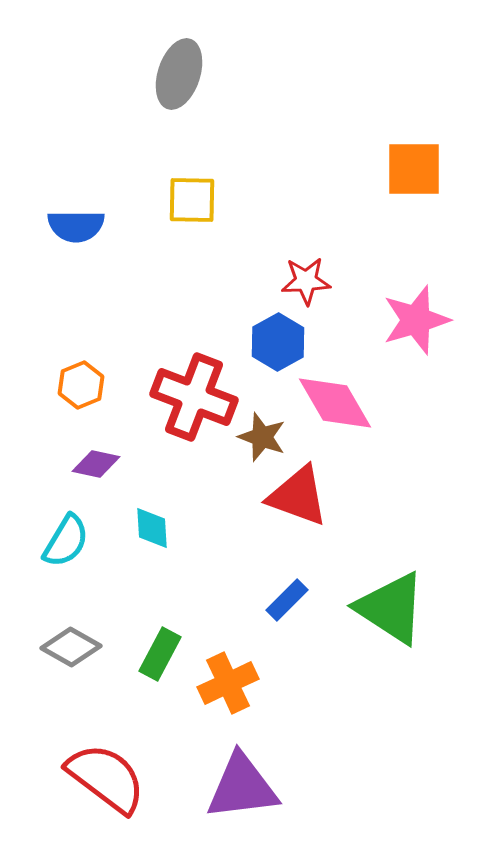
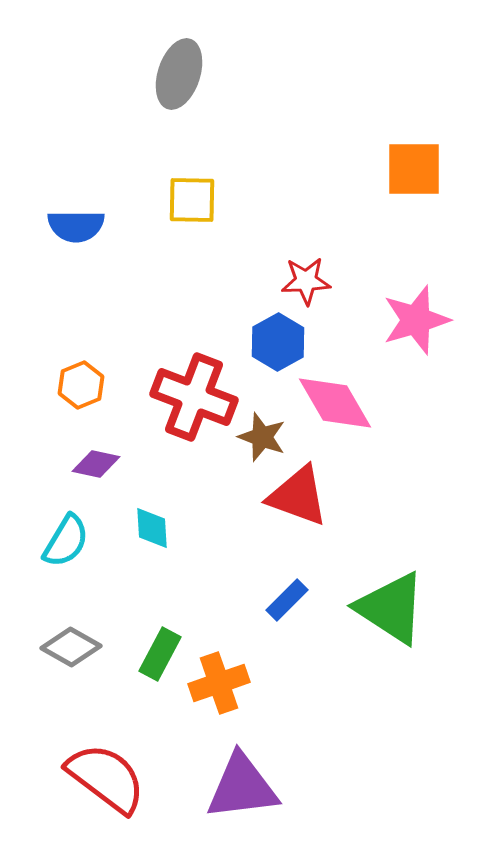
orange cross: moved 9 px left; rotated 6 degrees clockwise
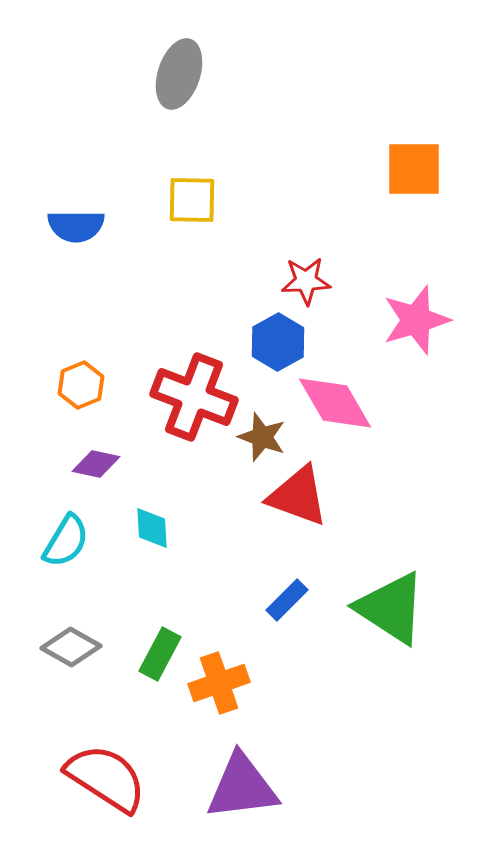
red semicircle: rotated 4 degrees counterclockwise
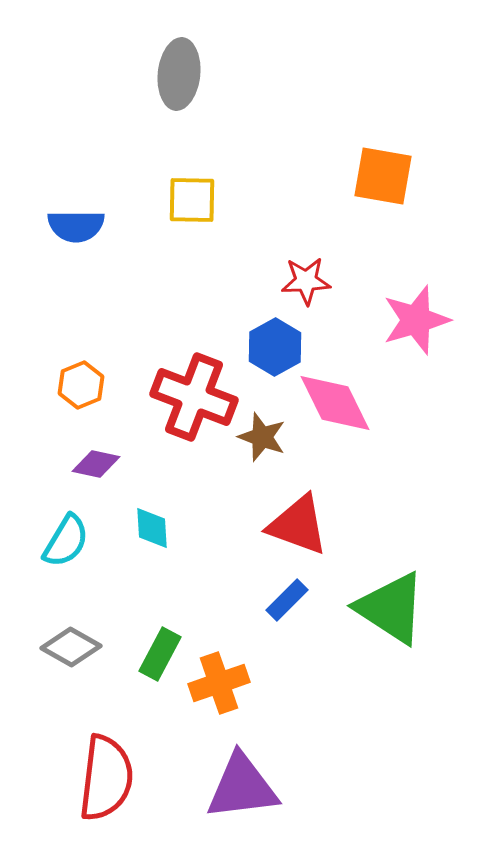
gray ellipse: rotated 12 degrees counterclockwise
orange square: moved 31 px left, 7 px down; rotated 10 degrees clockwise
blue hexagon: moved 3 px left, 5 px down
pink diamond: rotated 4 degrees clockwise
red triangle: moved 29 px down
red semicircle: rotated 64 degrees clockwise
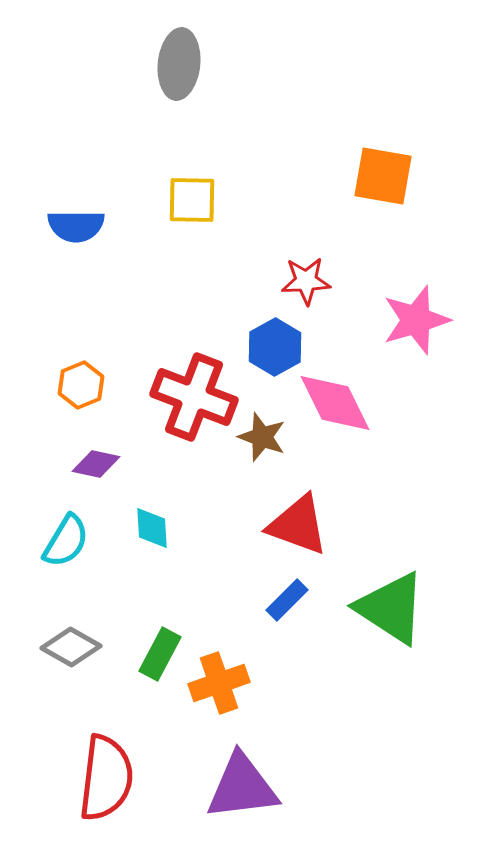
gray ellipse: moved 10 px up
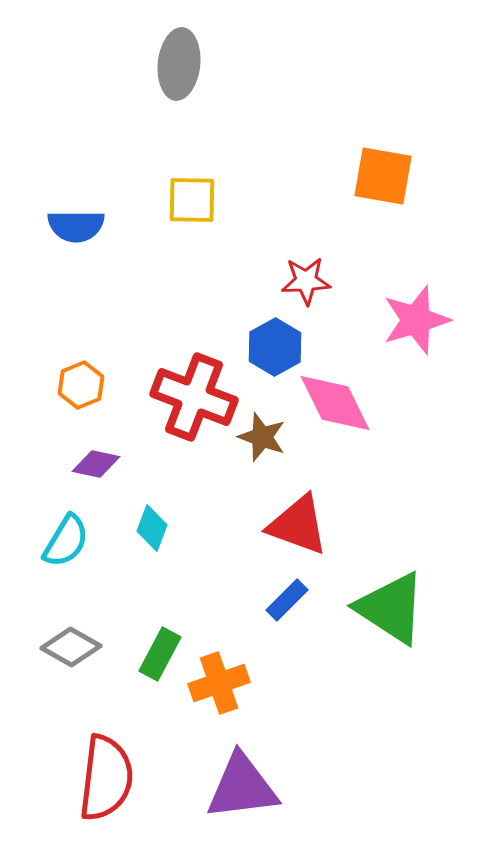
cyan diamond: rotated 24 degrees clockwise
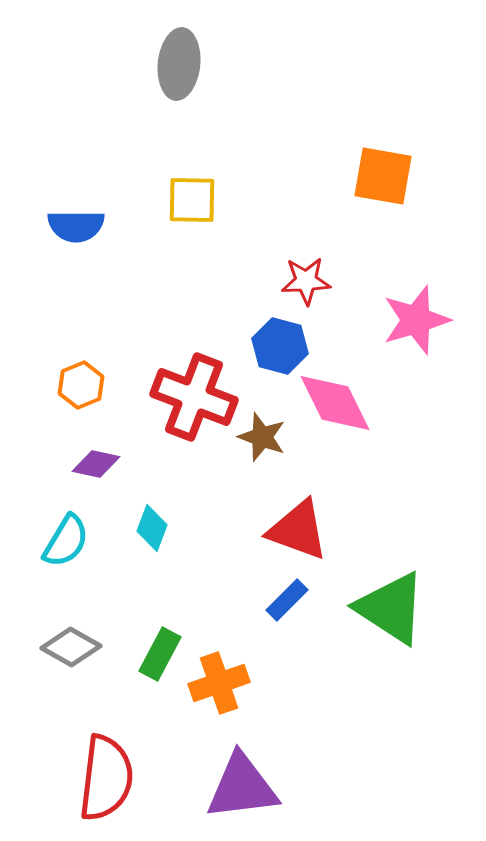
blue hexagon: moved 5 px right, 1 px up; rotated 16 degrees counterclockwise
red triangle: moved 5 px down
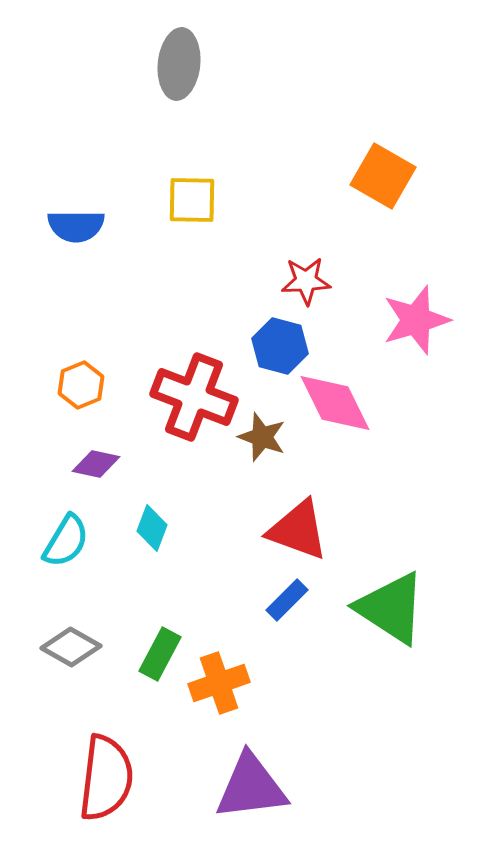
orange square: rotated 20 degrees clockwise
purple triangle: moved 9 px right
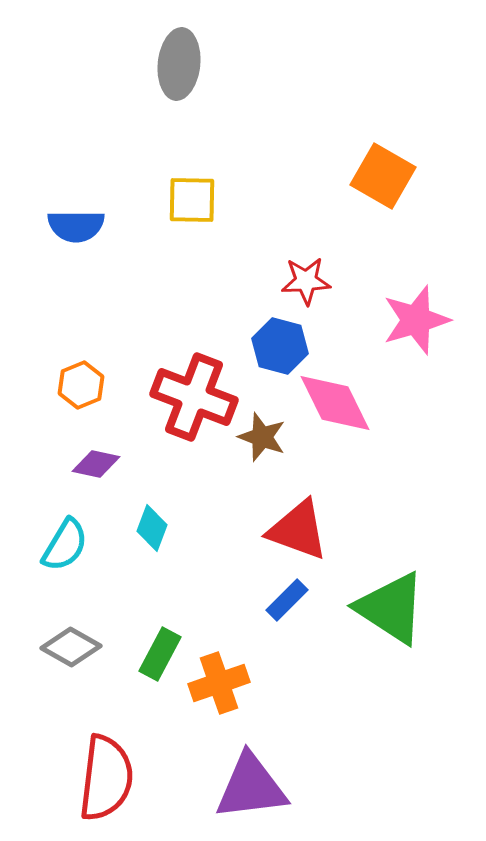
cyan semicircle: moved 1 px left, 4 px down
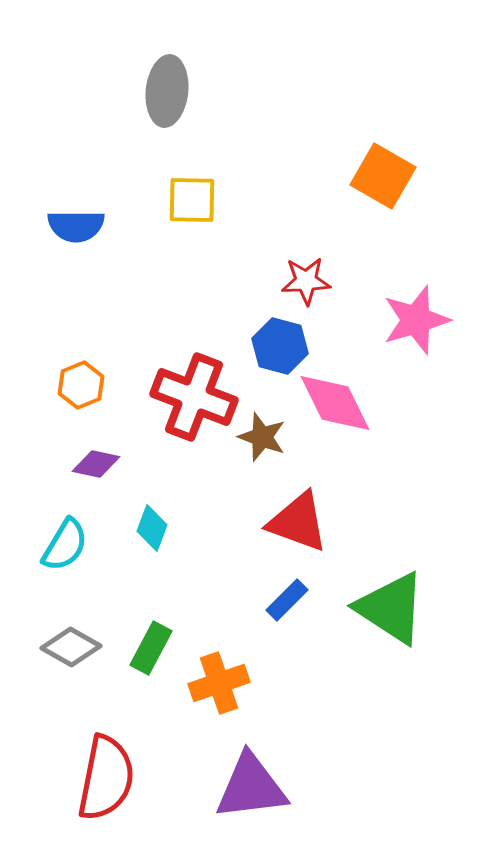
gray ellipse: moved 12 px left, 27 px down
red triangle: moved 8 px up
green rectangle: moved 9 px left, 6 px up
red semicircle: rotated 4 degrees clockwise
